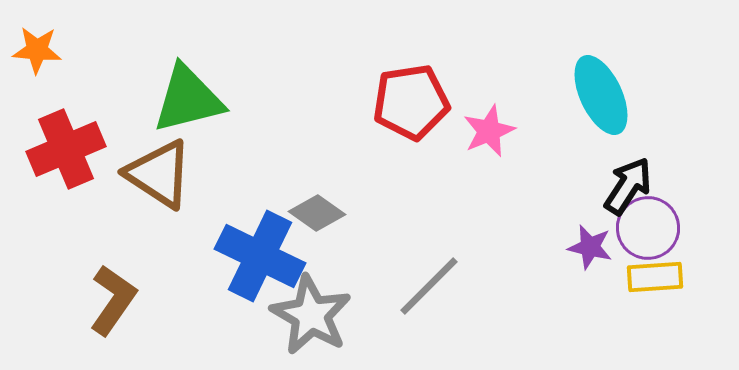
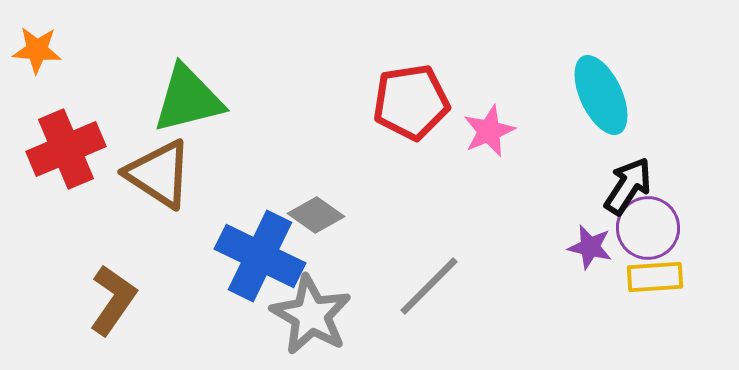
gray diamond: moved 1 px left, 2 px down
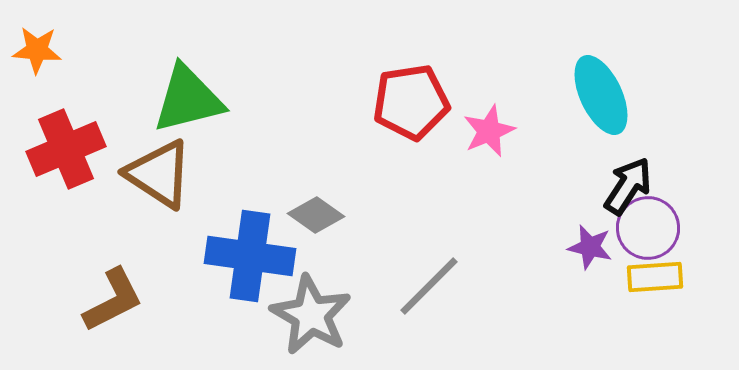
blue cross: moved 10 px left; rotated 18 degrees counterclockwise
brown L-shape: rotated 28 degrees clockwise
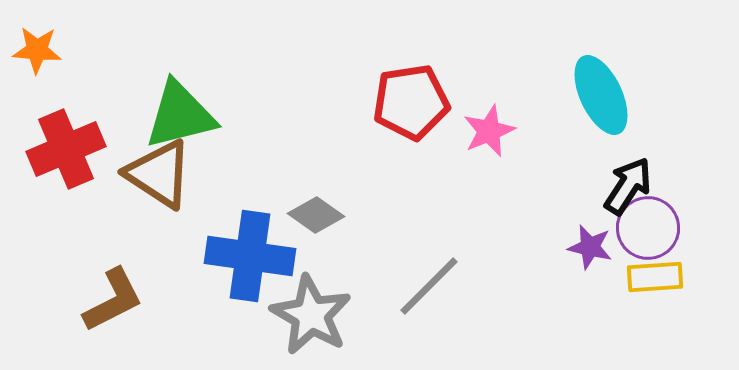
green triangle: moved 8 px left, 16 px down
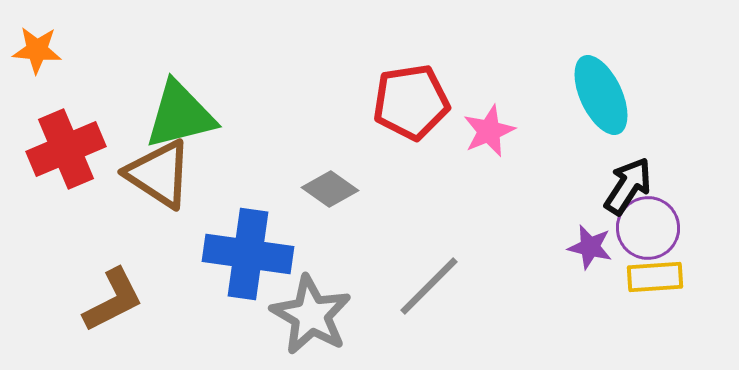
gray diamond: moved 14 px right, 26 px up
blue cross: moved 2 px left, 2 px up
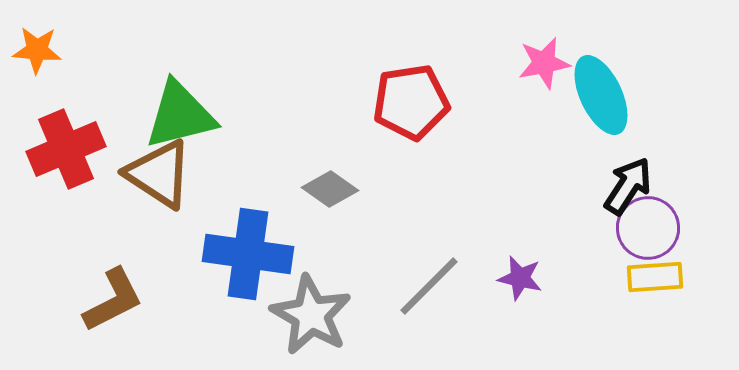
pink star: moved 55 px right, 68 px up; rotated 12 degrees clockwise
purple star: moved 70 px left, 31 px down
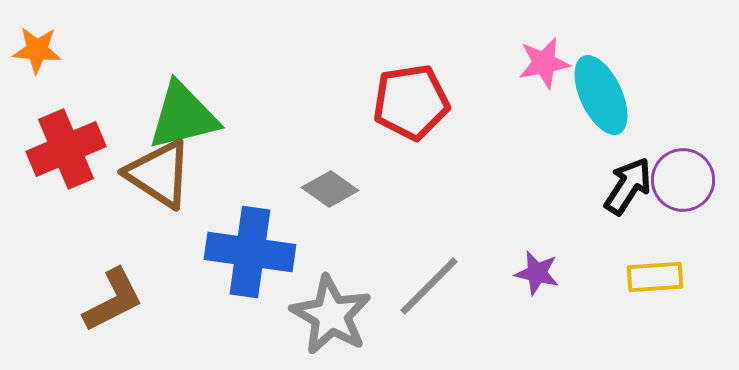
green triangle: moved 3 px right, 1 px down
purple circle: moved 35 px right, 48 px up
blue cross: moved 2 px right, 2 px up
purple star: moved 17 px right, 5 px up
gray star: moved 20 px right
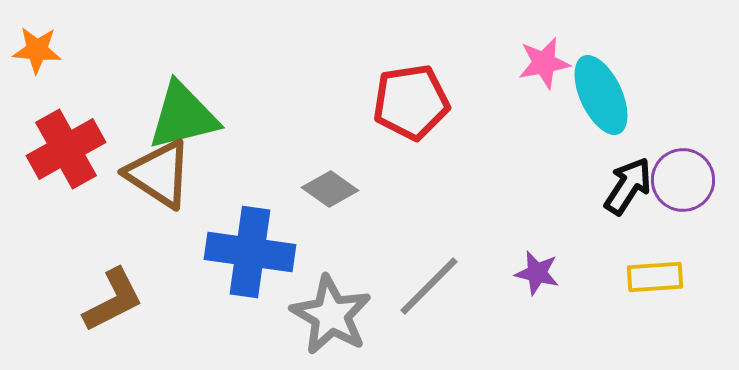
red cross: rotated 6 degrees counterclockwise
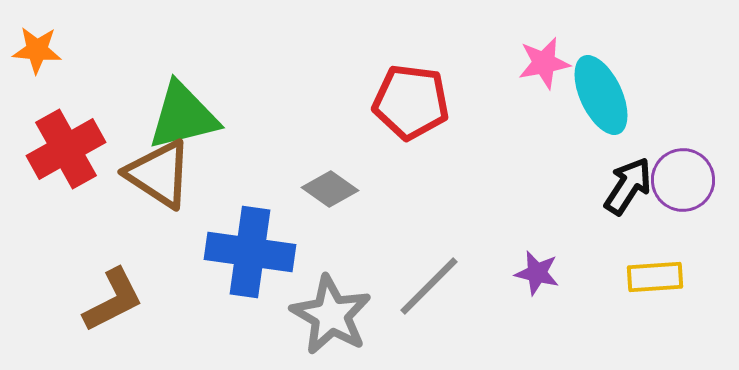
red pentagon: rotated 16 degrees clockwise
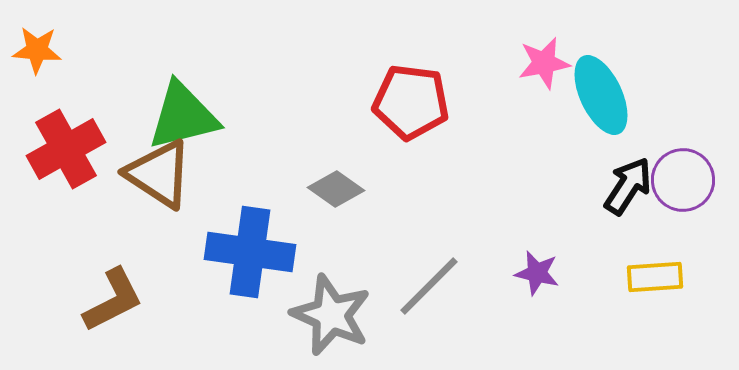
gray diamond: moved 6 px right
gray star: rotated 6 degrees counterclockwise
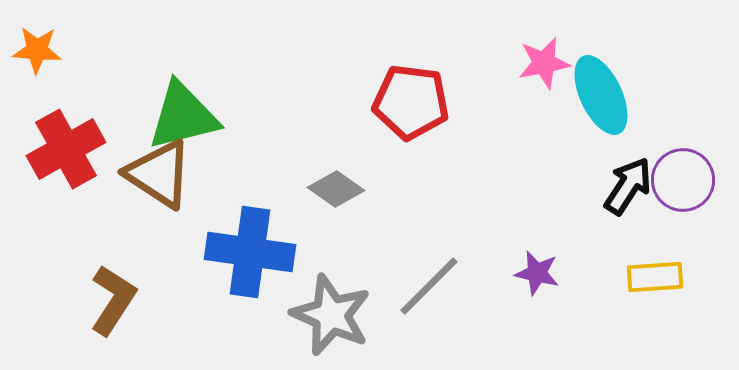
brown L-shape: rotated 30 degrees counterclockwise
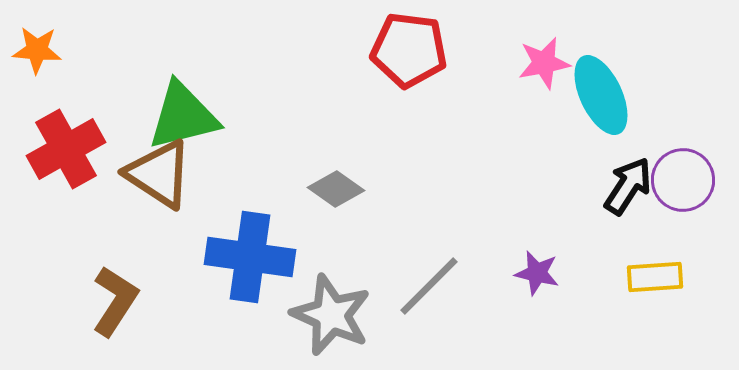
red pentagon: moved 2 px left, 52 px up
blue cross: moved 5 px down
brown L-shape: moved 2 px right, 1 px down
